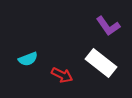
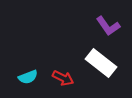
cyan semicircle: moved 18 px down
red arrow: moved 1 px right, 3 px down
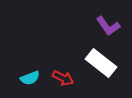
cyan semicircle: moved 2 px right, 1 px down
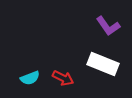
white rectangle: moved 2 px right, 1 px down; rotated 16 degrees counterclockwise
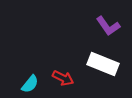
cyan semicircle: moved 6 px down; rotated 30 degrees counterclockwise
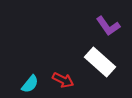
white rectangle: moved 3 px left, 2 px up; rotated 20 degrees clockwise
red arrow: moved 2 px down
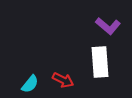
purple L-shape: rotated 15 degrees counterclockwise
white rectangle: rotated 44 degrees clockwise
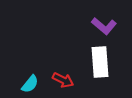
purple L-shape: moved 4 px left
